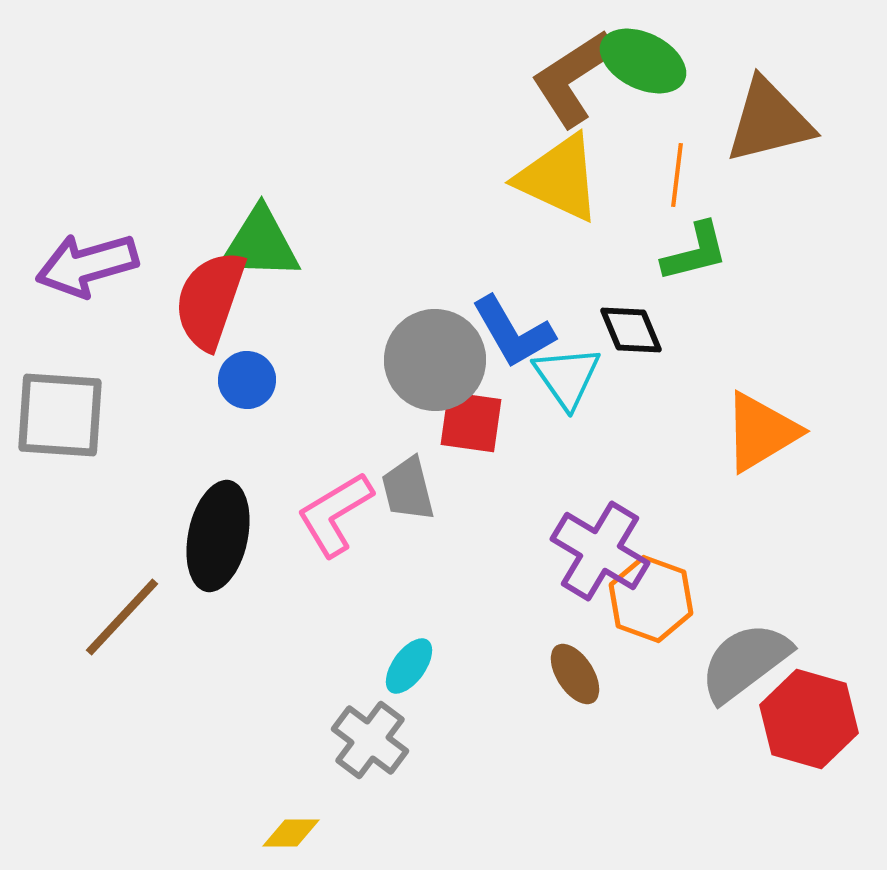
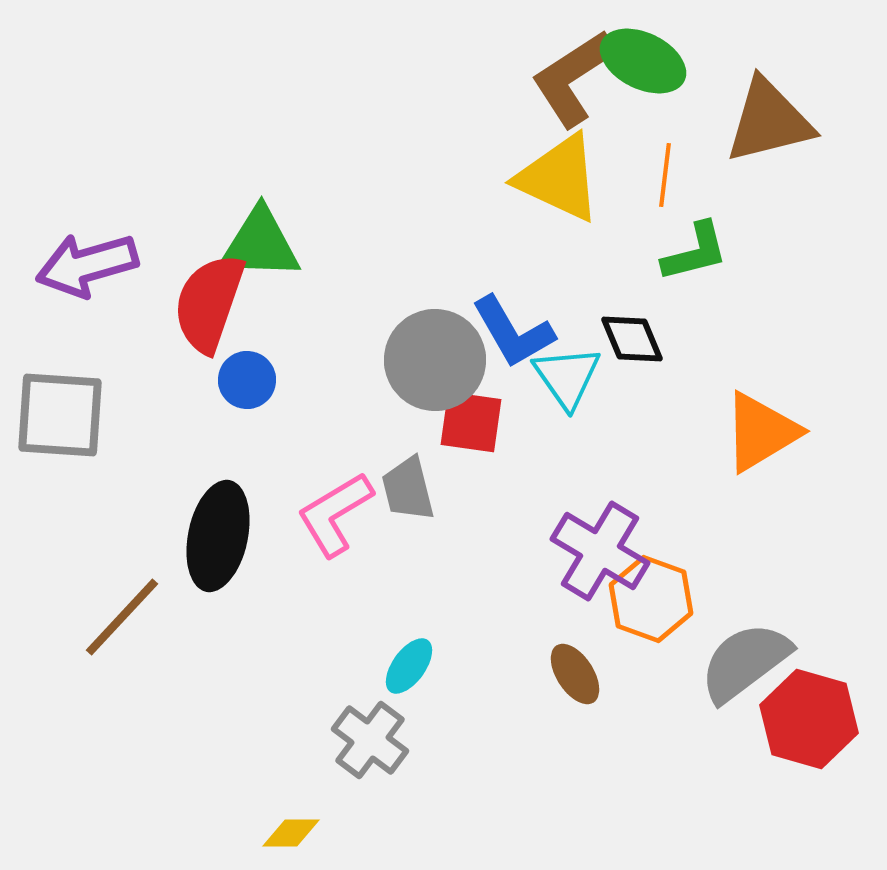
orange line: moved 12 px left
red semicircle: moved 1 px left, 3 px down
black diamond: moved 1 px right, 9 px down
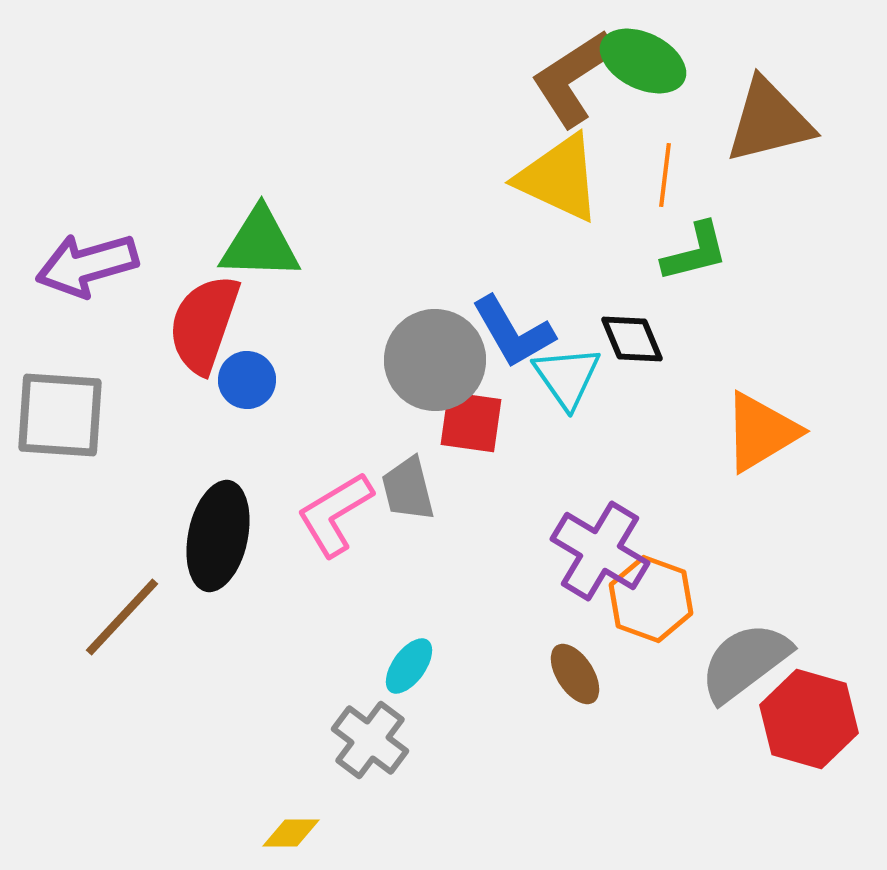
red semicircle: moved 5 px left, 21 px down
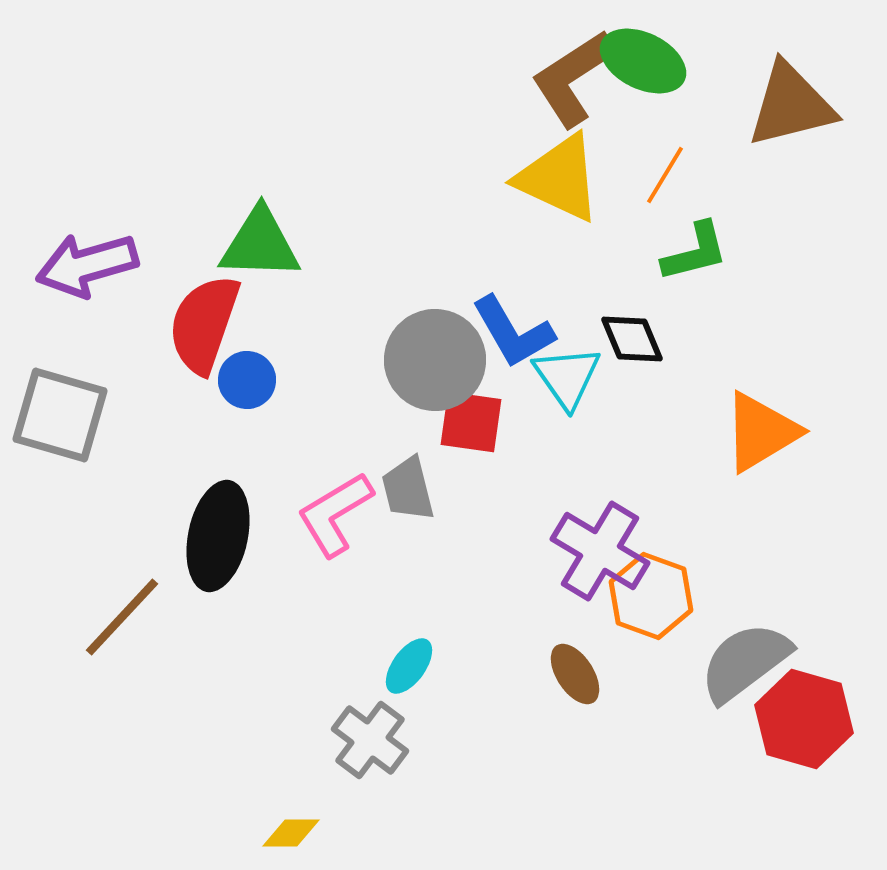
brown triangle: moved 22 px right, 16 px up
orange line: rotated 24 degrees clockwise
gray square: rotated 12 degrees clockwise
orange hexagon: moved 3 px up
red hexagon: moved 5 px left
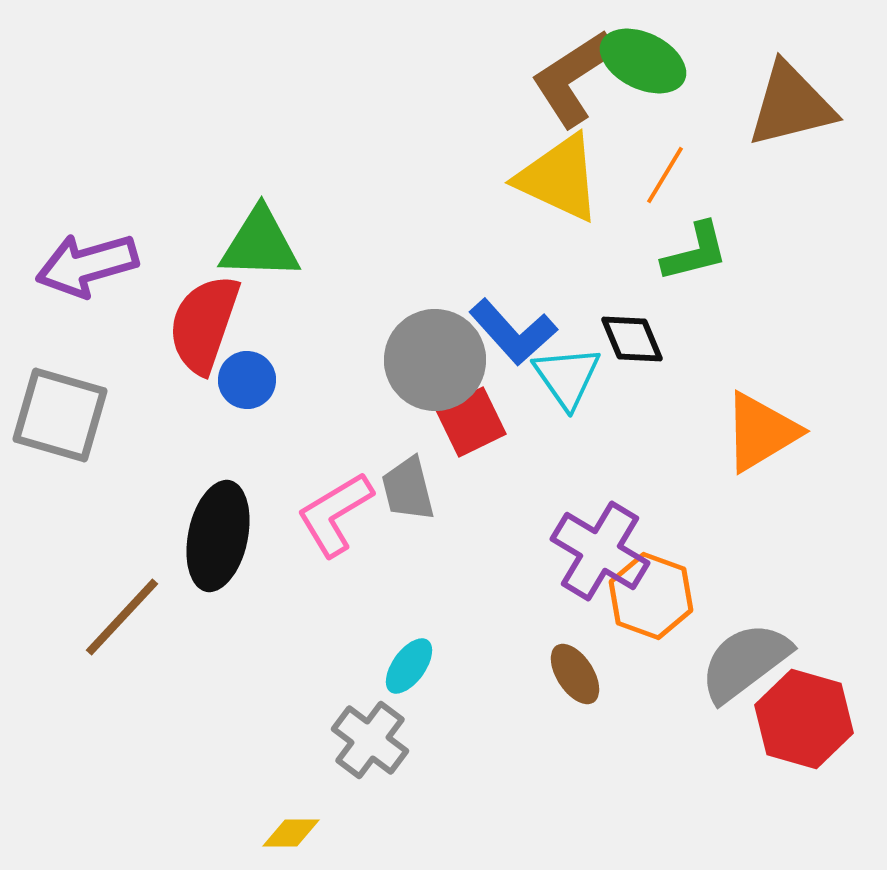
blue L-shape: rotated 12 degrees counterclockwise
red square: rotated 34 degrees counterclockwise
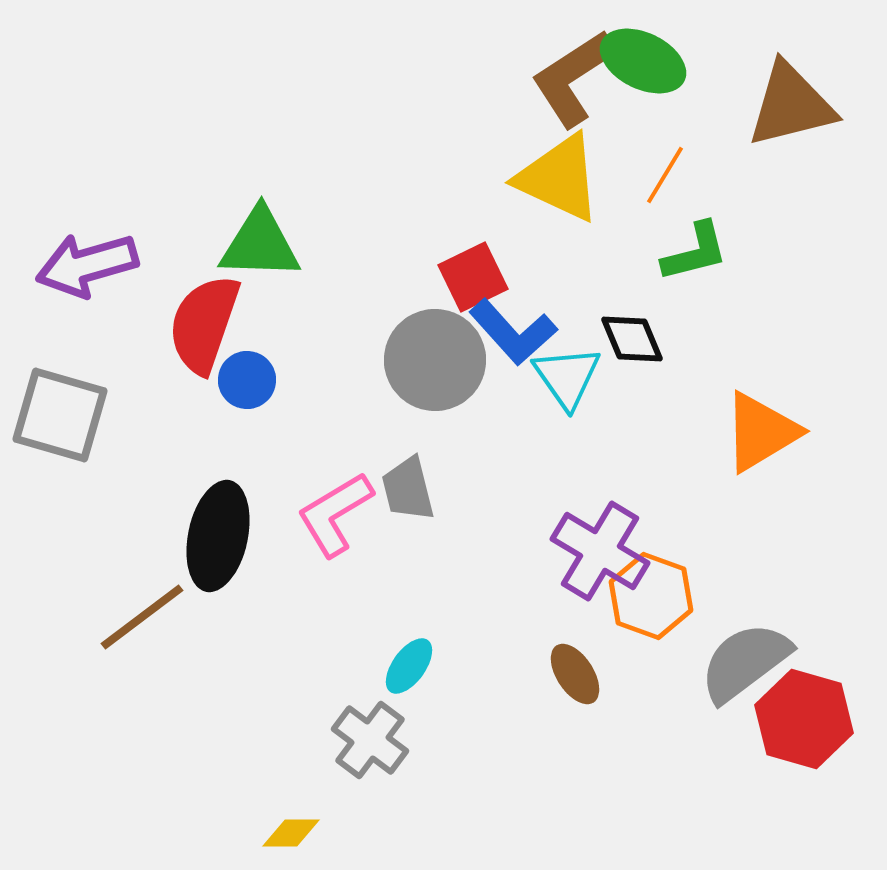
red square: moved 2 px right, 145 px up
brown line: moved 20 px right; rotated 10 degrees clockwise
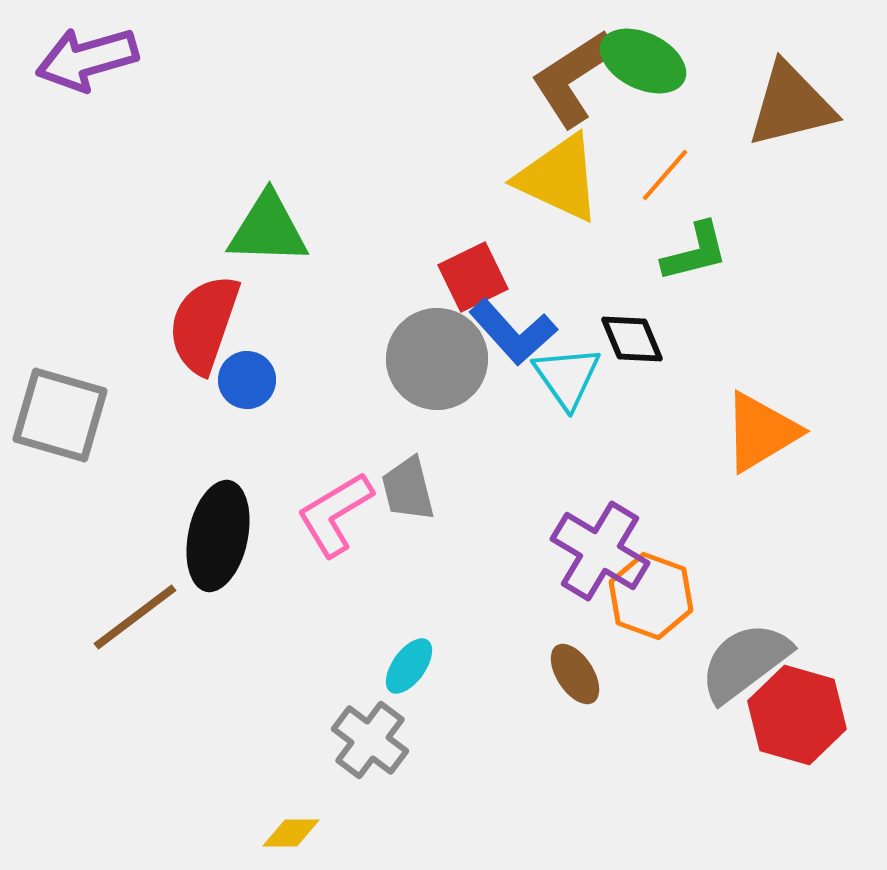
orange line: rotated 10 degrees clockwise
green triangle: moved 8 px right, 15 px up
purple arrow: moved 206 px up
gray circle: moved 2 px right, 1 px up
brown line: moved 7 px left
red hexagon: moved 7 px left, 4 px up
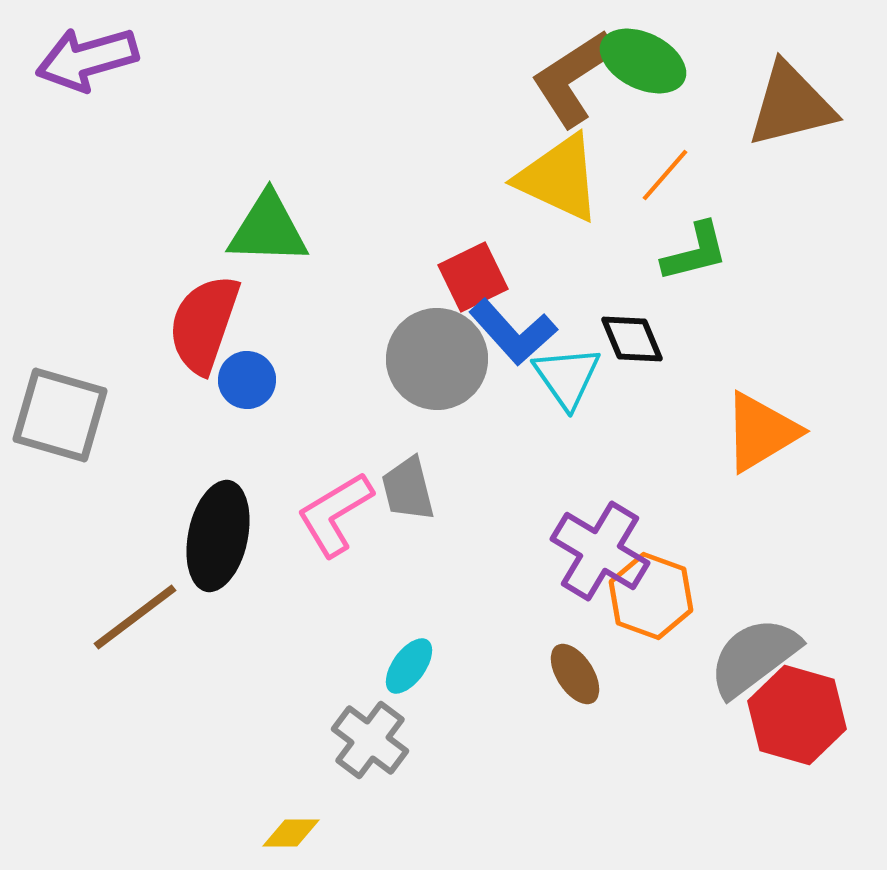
gray semicircle: moved 9 px right, 5 px up
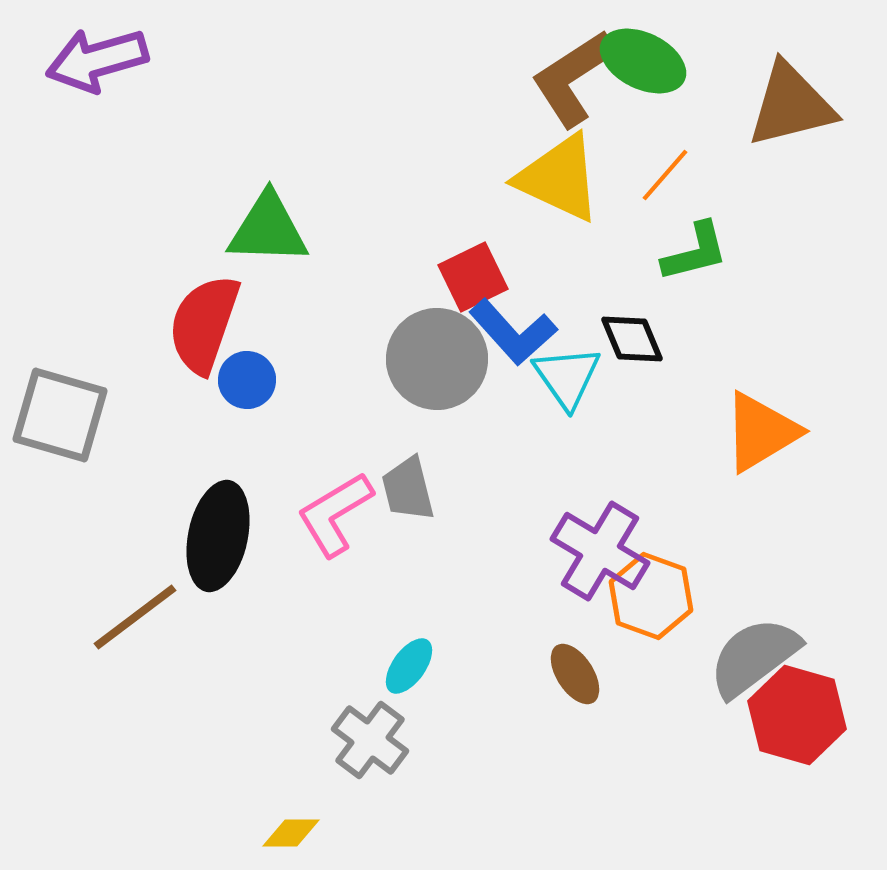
purple arrow: moved 10 px right, 1 px down
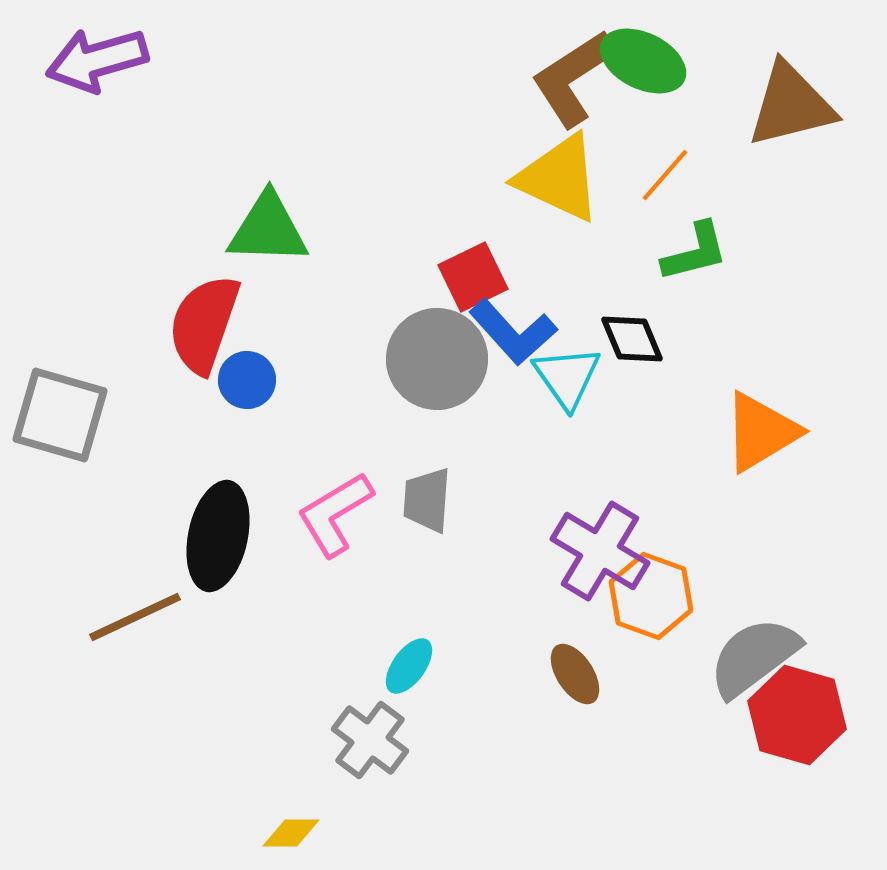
gray trapezoid: moved 19 px right, 11 px down; rotated 18 degrees clockwise
brown line: rotated 12 degrees clockwise
